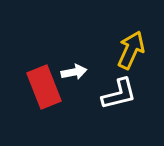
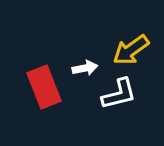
yellow arrow: rotated 150 degrees counterclockwise
white arrow: moved 11 px right, 4 px up
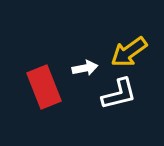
yellow arrow: moved 2 px left, 2 px down
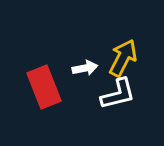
yellow arrow: moved 6 px left, 6 px down; rotated 153 degrees clockwise
white L-shape: moved 1 px left
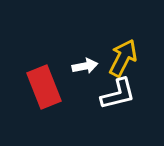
white arrow: moved 2 px up
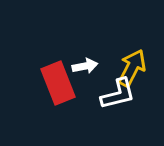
yellow arrow: moved 9 px right, 10 px down
red rectangle: moved 14 px right, 4 px up
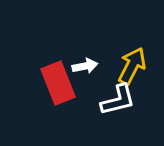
yellow arrow: moved 2 px up
white L-shape: moved 6 px down
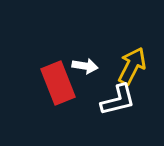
white arrow: rotated 20 degrees clockwise
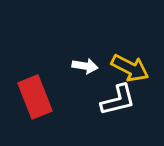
yellow arrow: moved 2 px left, 2 px down; rotated 90 degrees clockwise
red rectangle: moved 23 px left, 14 px down
